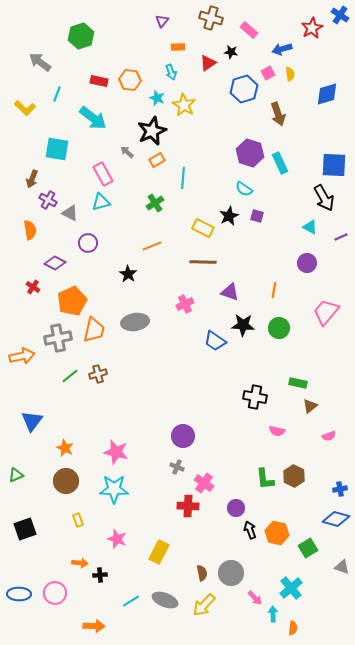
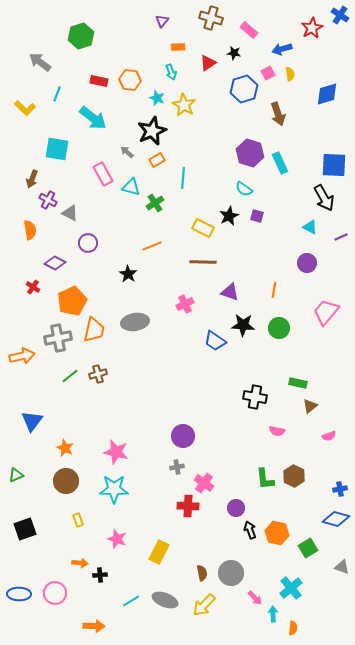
black star at (231, 52): moved 3 px right, 1 px down
cyan triangle at (101, 202): moved 30 px right, 15 px up; rotated 30 degrees clockwise
gray cross at (177, 467): rotated 32 degrees counterclockwise
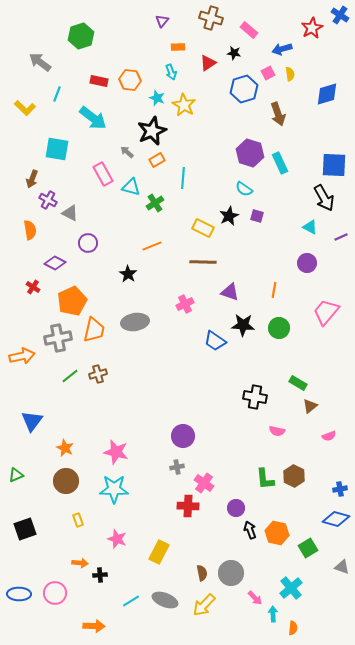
green rectangle at (298, 383): rotated 18 degrees clockwise
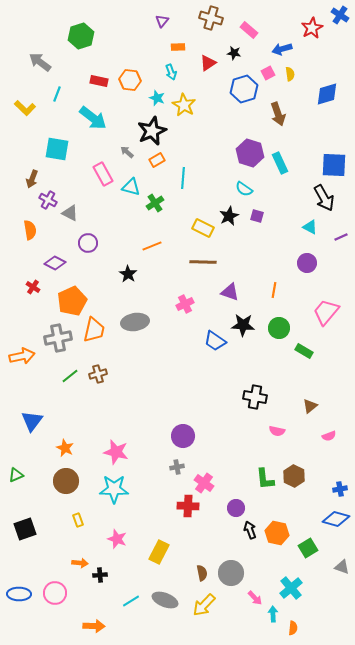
green rectangle at (298, 383): moved 6 px right, 32 px up
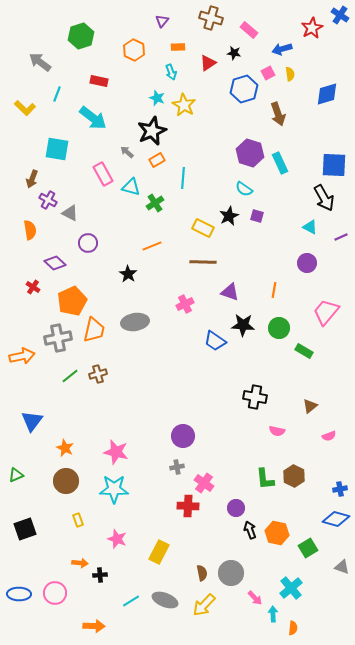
orange hexagon at (130, 80): moved 4 px right, 30 px up; rotated 20 degrees clockwise
purple diamond at (55, 263): rotated 15 degrees clockwise
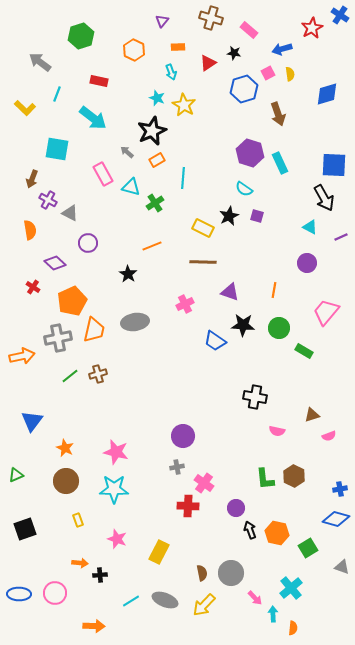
brown triangle at (310, 406): moved 2 px right, 9 px down; rotated 21 degrees clockwise
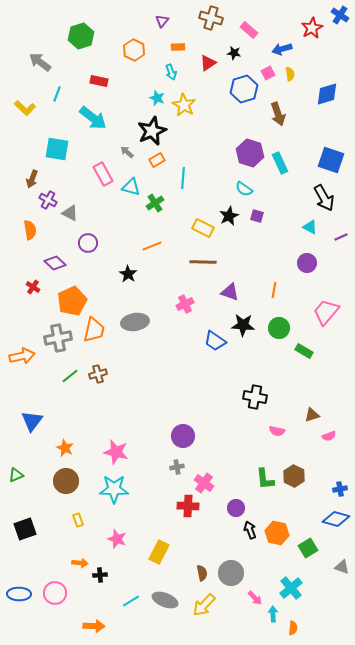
blue square at (334, 165): moved 3 px left, 5 px up; rotated 16 degrees clockwise
